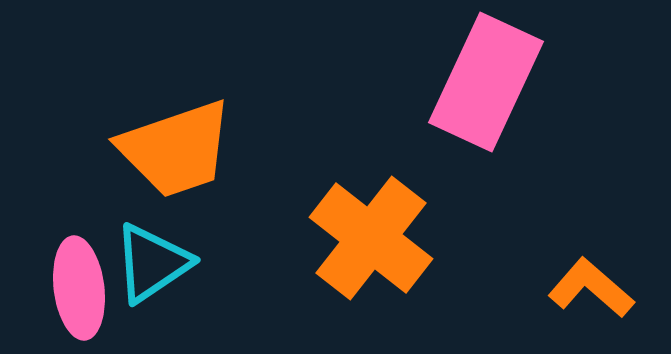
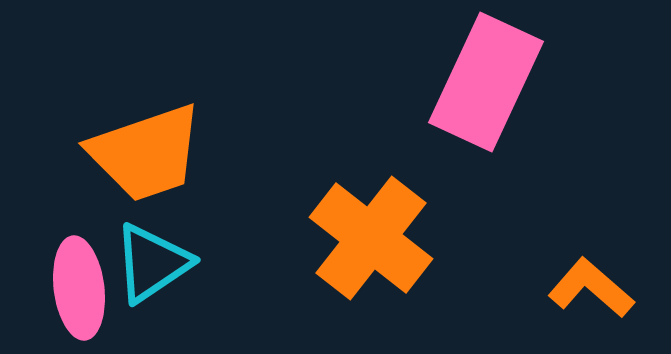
orange trapezoid: moved 30 px left, 4 px down
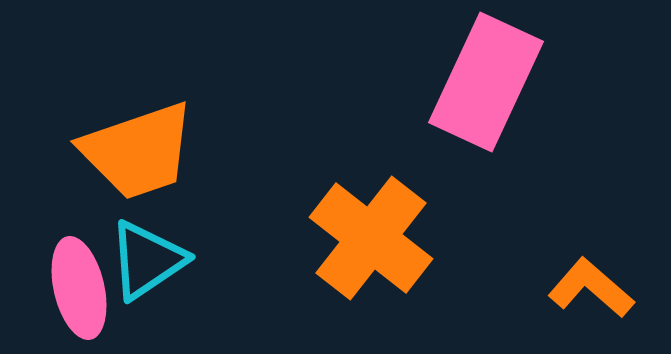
orange trapezoid: moved 8 px left, 2 px up
cyan triangle: moved 5 px left, 3 px up
pink ellipse: rotated 6 degrees counterclockwise
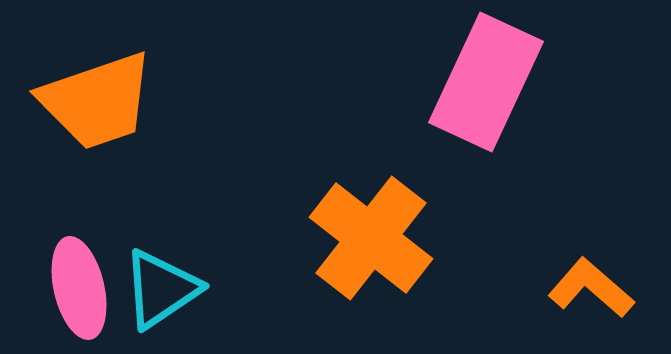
orange trapezoid: moved 41 px left, 50 px up
cyan triangle: moved 14 px right, 29 px down
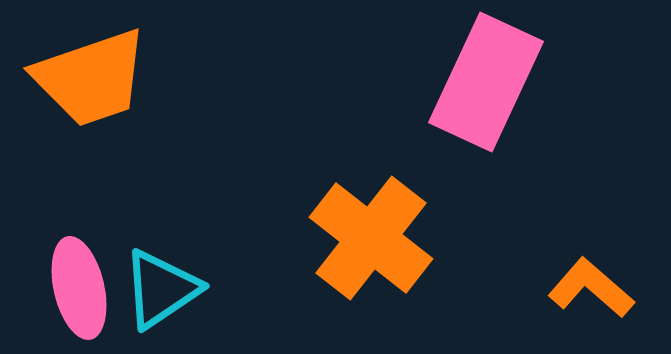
orange trapezoid: moved 6 px left, 23 px up
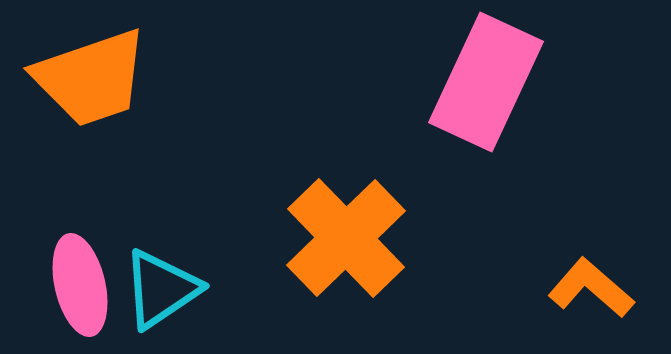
orange cross: moved 25 px left; rotated 8 degrees clockwise
pink ellipse: moved 1 px right, 3 px up
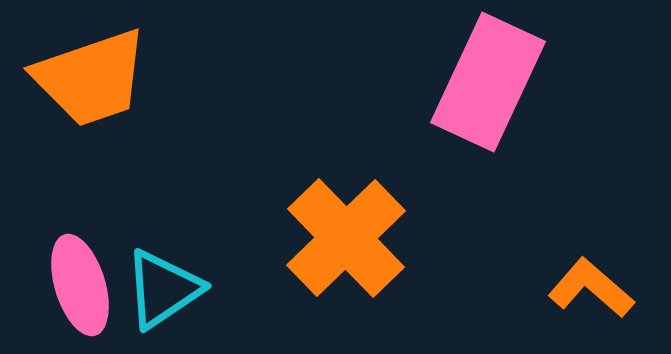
pink rectangle: moved 2 px right
pink ellipse: rotated 4 degrees counterclockwise
cyan triangle: moved 2 px right
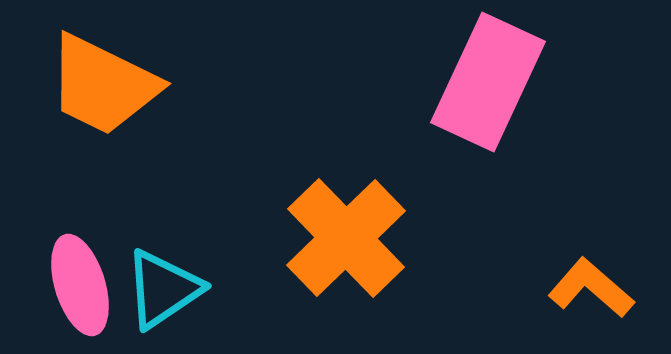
orange trapezoid: moved 12 px right, 7 px down; rotated 45 degrees clockwise
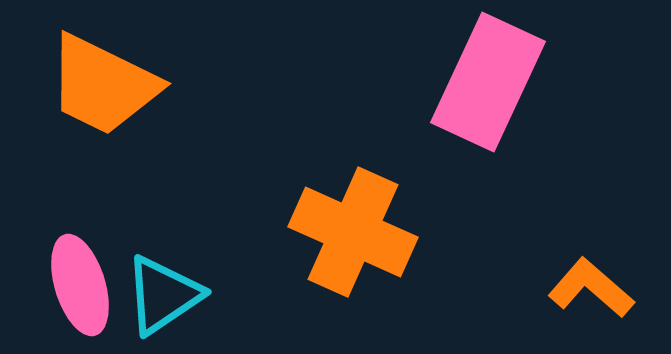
orange cross: moved 7 px right, 6 px up; rotated 22 degrees counterclockwise
cyan triangle: moved 6 px down
